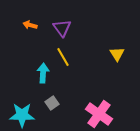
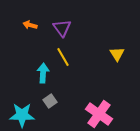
gray square: moved 2 px left, 2 px up
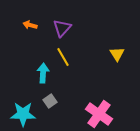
purple triangle: rotated 18 degrees clockwise
cyan star: moved 1 px right, 1 px up
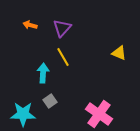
yellow triangle: moved 2 px right, 1 px up; rotated 35 degrees counterclockwise
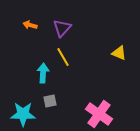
gray square: rotated 24 degrees clockwise
